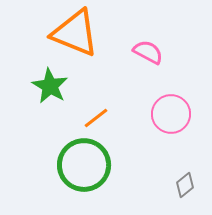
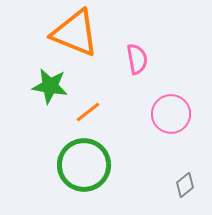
pink semicircle: moved 11 px left, 7 px down; rotated 52 degrees clockwise
green star: rotated 21 degrees counterclockwise
orange line: moved 8 px left, 6 px up
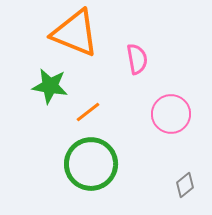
green circle: moved 7 px right, 1 px up
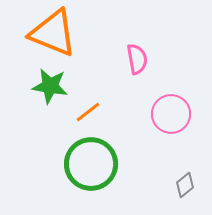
orange triangle: moved 22 px left
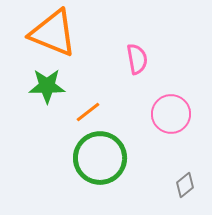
green star: moved 3 px left; rotated 9 degrees counterclockwise
green circle: moved 9 px right, 6 px up
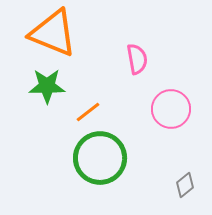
pink circle: moved 5 px up
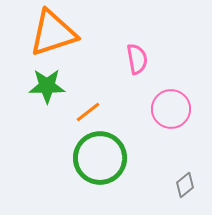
orange triangle: rotated 40 degrees counterclockwise
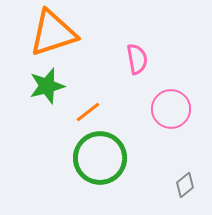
green star: rotated 15 degrees counterclockwise
